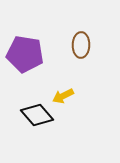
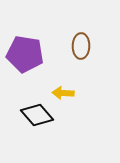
brown ellipse: moved 1 px down
yellow arrow: moved 3 px up; rotated 30 degrees clockwise
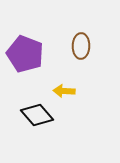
purple pentagon: rotated 12 degrees clockwise
yellow arrow: moved 1 px right, 2 px up
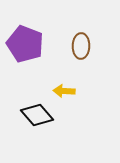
purple pentagon: moved 10 px up
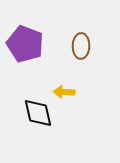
yellow arrow: moved 1 px down
black diamond: moved 1 px right, 2 px up; rotated 28 degrees clockwise
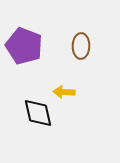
purple pentagon: moved 1 px left, 2 px down
